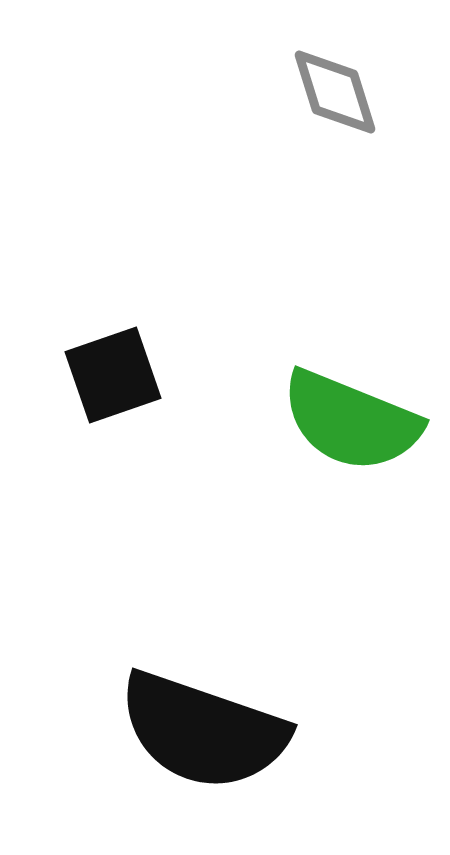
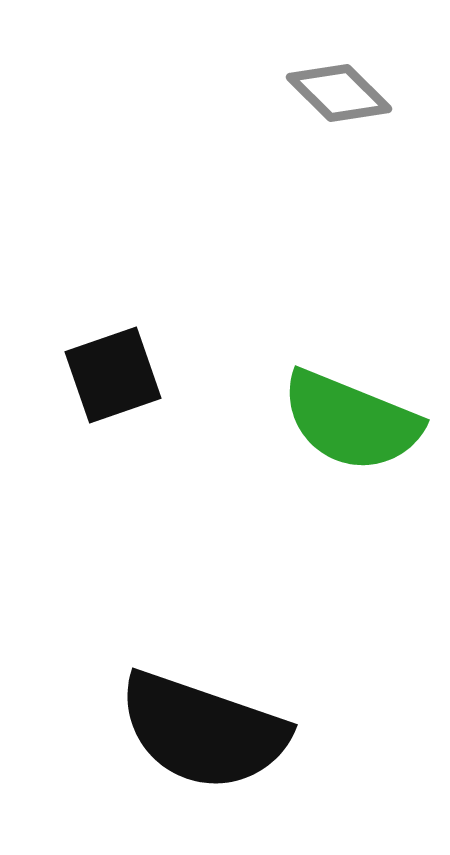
gray diamond: moved 4 px right, 1 px down; rotated 28 degrees counterclockwise
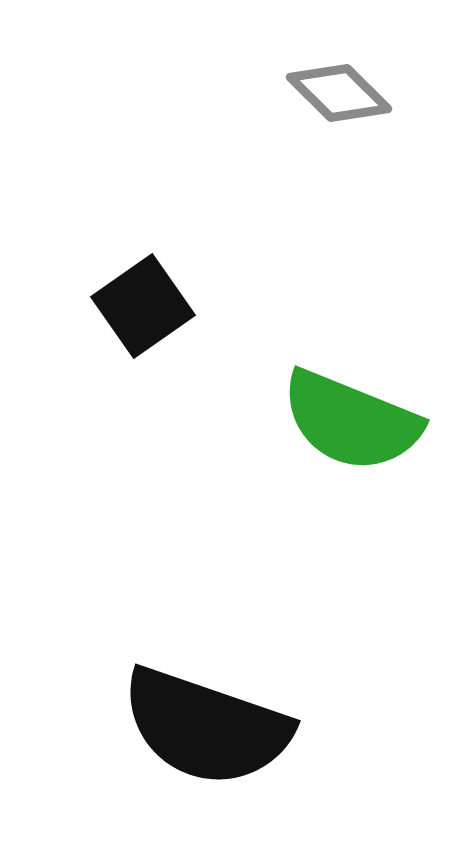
black square: moved 30 px right, 69 px up; rotated 16 degrees counterclockwise
black semicircle: moved 3 px right, 4 px up
